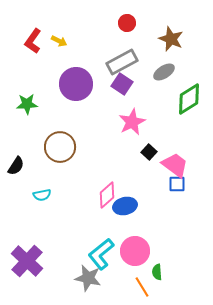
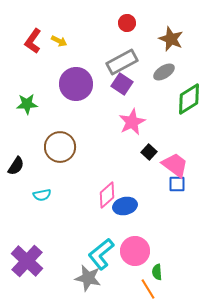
orange line: moved 6 px right, 2 px down
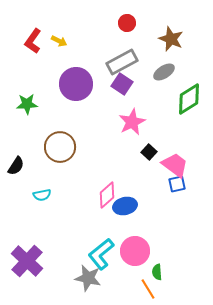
blue square: rotated 12 degrees counterclockwise
